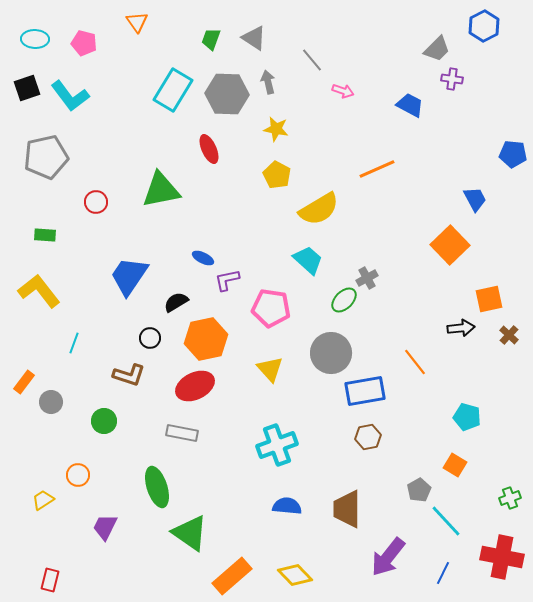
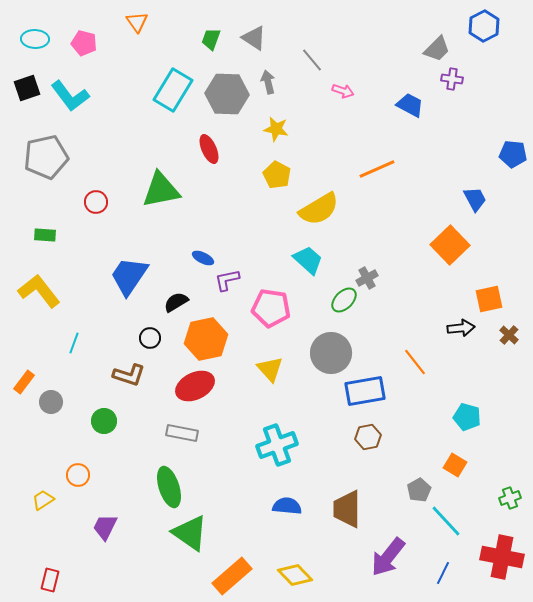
green ellipse at (157, 487): moved 12 px right
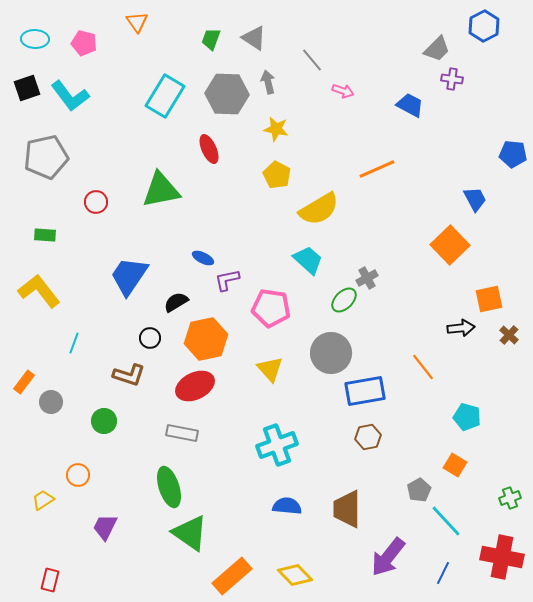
cyan rectangle at (173, 90): moved 8 px left, 6 px down
orange line at (415, 362): moved 8 px right, 5 px down
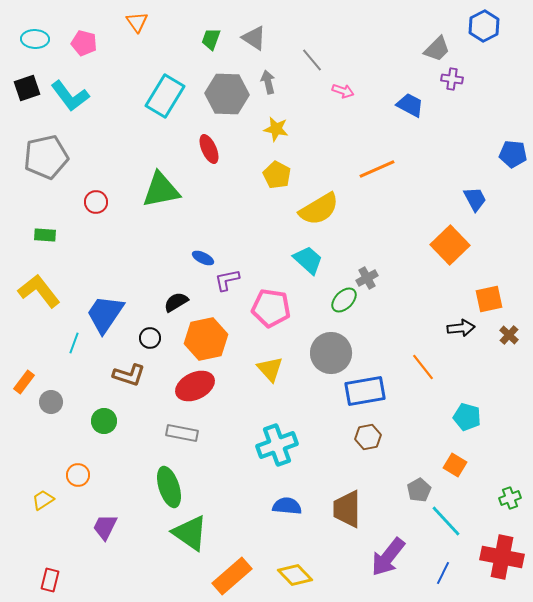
blue trapezoid at (129, 276): moved 24 px left, 38 px down
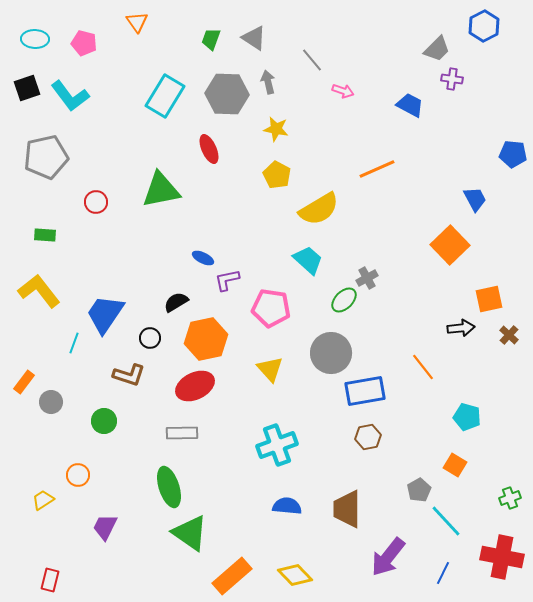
gray rectangle at (182, 433): rotated 12 degrees counterclockwise
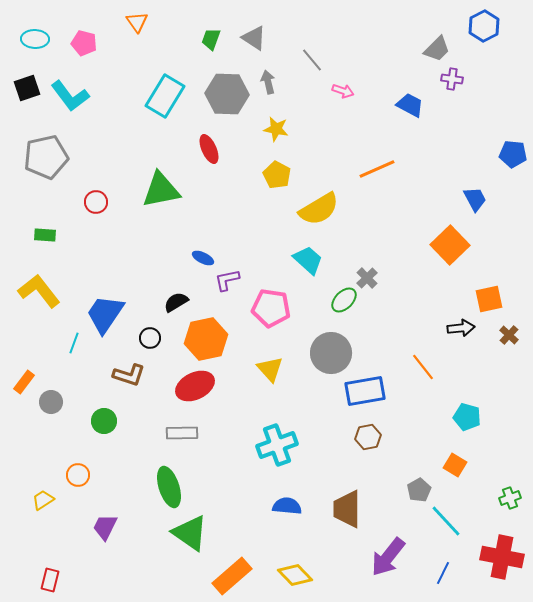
gray cross at (367, 278): rotated 15 degrees counterclockwise
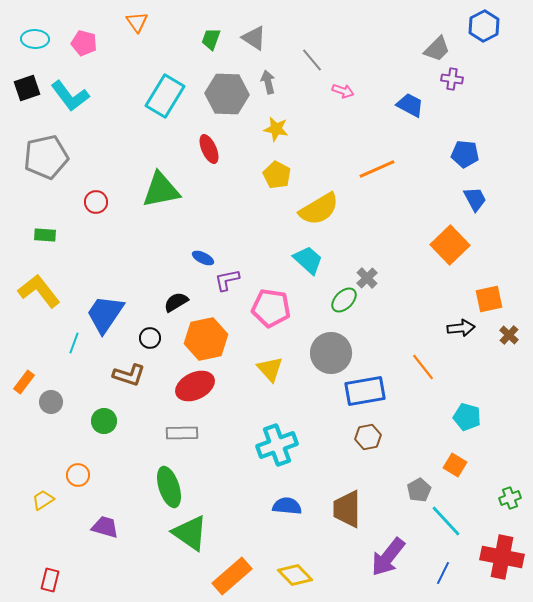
blue pentagon at (513, 154): moved 48 px left
purple trapezoid at (105, 527): rotated 80 degrees clockwise
